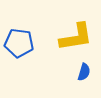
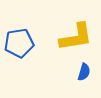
blue pentagon: rotated 16 degrees counterclockwise
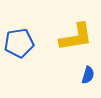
blue semicircle: moved 4 px right, 3 px down
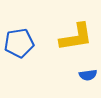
blue semicircle: rotated 66 degrees clockwise
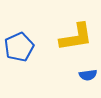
blue pentagon: moved 4 px down; rotated 16 degrees counterclockwise
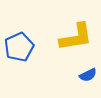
blue semicircle: rotated 18 degrees counterclockwise
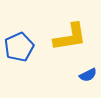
yellow L-shape: moved 6 px left
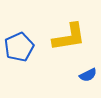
yellow L-shape: moved 1 px left
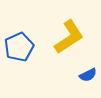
yellow L-shape: rotated 24 degrees counterclockwise
